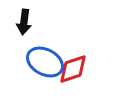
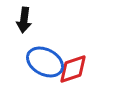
black arrow: moved 2 px up
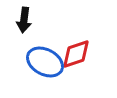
red diamond: moved 3 px right, 15 px up
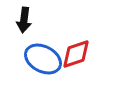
blue ellipse: moved 2 px left, 3 px up
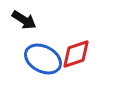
black arrow: rotated 65 degrees counterclockwise
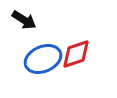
blue ellipse: rotated 51 degrees counterclockwise
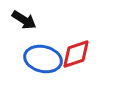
blue ellipse: rotated 36 degrees clockwise
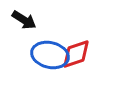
blue ellipse: moved 7 px right, 4 px up
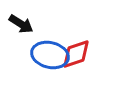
black arrow: moved 3 px left, 4 px down
